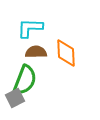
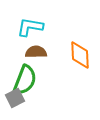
cyan L-shape: moved 1 px up; rotated 8 degrees clockwise
orange diamond: moved 14 px right, 2 px down
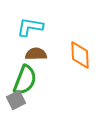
brown semicircle: moved 2 px down
gray square: moved 1 px right, 2 px down
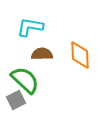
brown semicircle: moved 6 px right
green semicircle: rotated 68 degrees counterclockwise
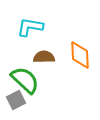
brown semicircle: moved 2 px right, 3 px down
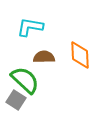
gray square: rotated 30 degrees counterclockwise
